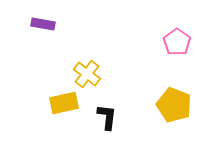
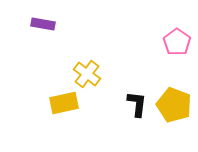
black L-shape: moved 30 px right, 13 px up
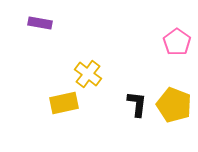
purple rectangle: moved 3 px left, 1 px up
yellow cross: moved 1 px right
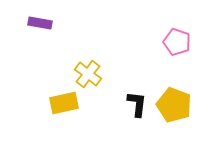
pink pentagon: rotated 16 degrees counterclockwise
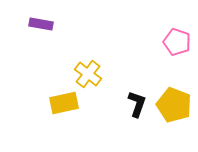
purple rectangle: moved 1 px right, 1 px down
black L-shape: rotated 12 degrees clockwise
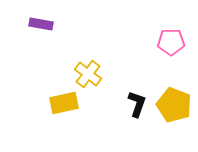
pink pentagon: moved 6 px left; rotated 20 degrees counterclockwise
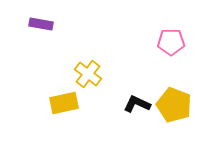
black L-shape: rotated 84 degrees counterclockwise
